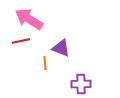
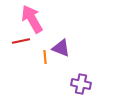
pink arrow: moved 3 px right; rotated 28 degrees clockwise
orange line: moved 6 px up
purple cross: rotated 12 degrees clockwise
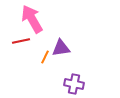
purple triangle: rotated 30 degrees counterclockwise
orange line: rotated 32 degrees clockwise
purple cross: moved 7 px left
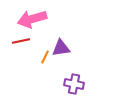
pink arrow: rotated 76 degrees counterclockwise
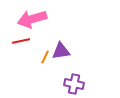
purple triangle: moved 3 px down
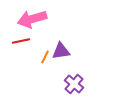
purple cross: rotated 30 degrees clockwise
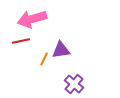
purple triangle: moved 1 px up
orange line: moved 1 px left, 2 px down
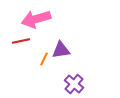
pink arrow: moved 4 px right
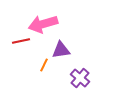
pink arrow: moved 7 px right, 5 px down
orange line: moved 6 px down
purple cross: moved 6 px right, 6 px up
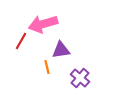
red line: rotated 48 degrees counterclockwise
orange line: moved 3 px right, 2 px down; rotated 40 degrees counterclockwise
